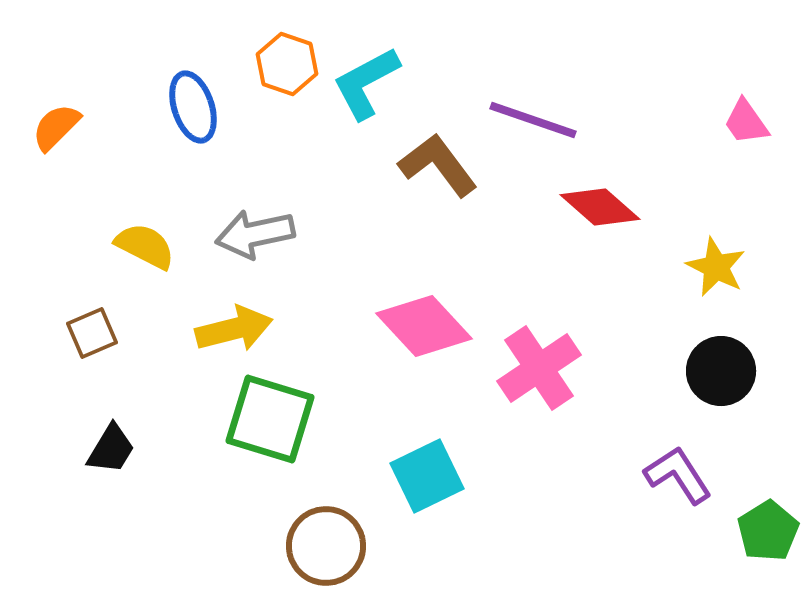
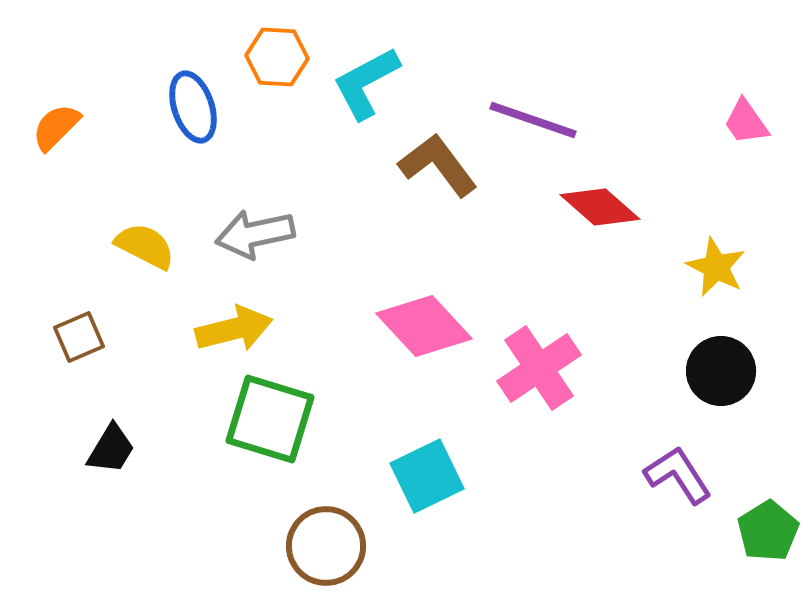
orange hexagon: moved 10 px left, 7 px up; rotated 16 degrees counterclockwise
brown square: moved 13 px left, 4 px down
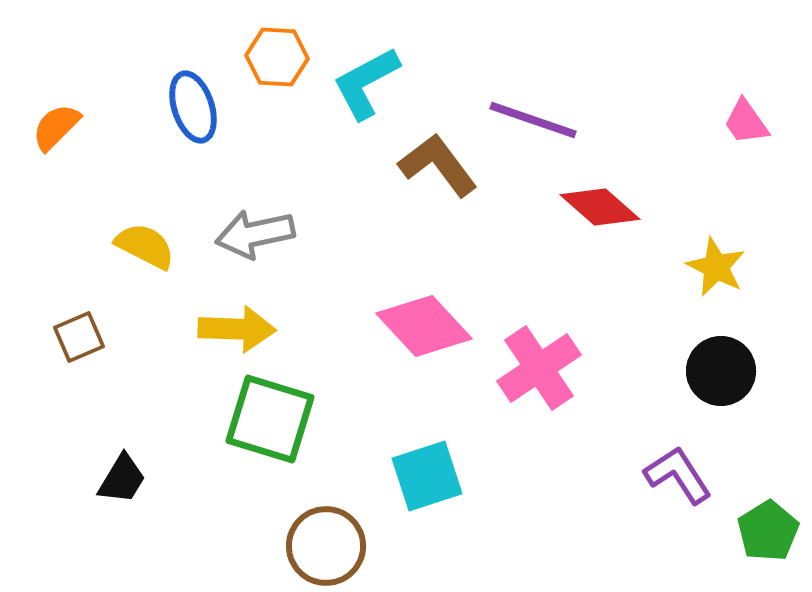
yellow arrow: moved 3 px right; rotated 16 degrees clockwise
black trapezoid: moved 11 px right, 30 px down
cyan square: rotated 8 degrees clockwise
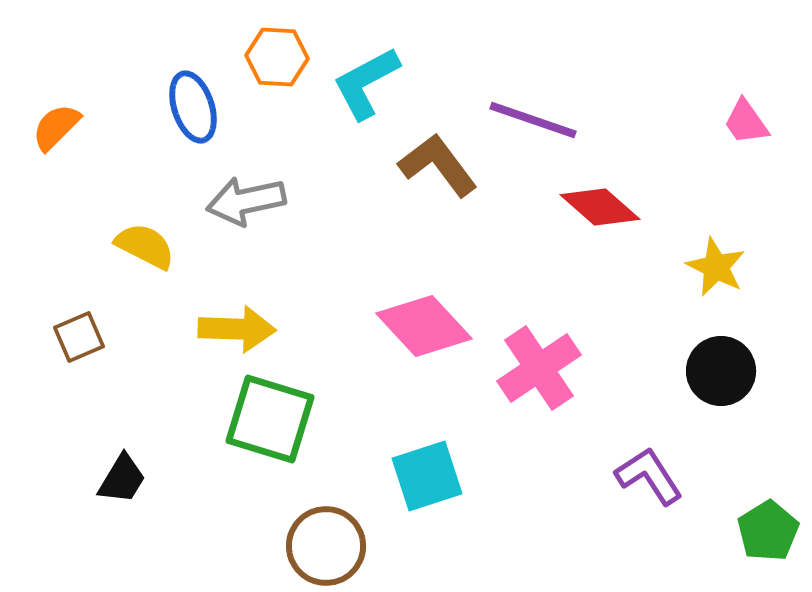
gray arrow: moved 9 px left, 33 px up
purple L-shape: moved 29 px left, 1 px down
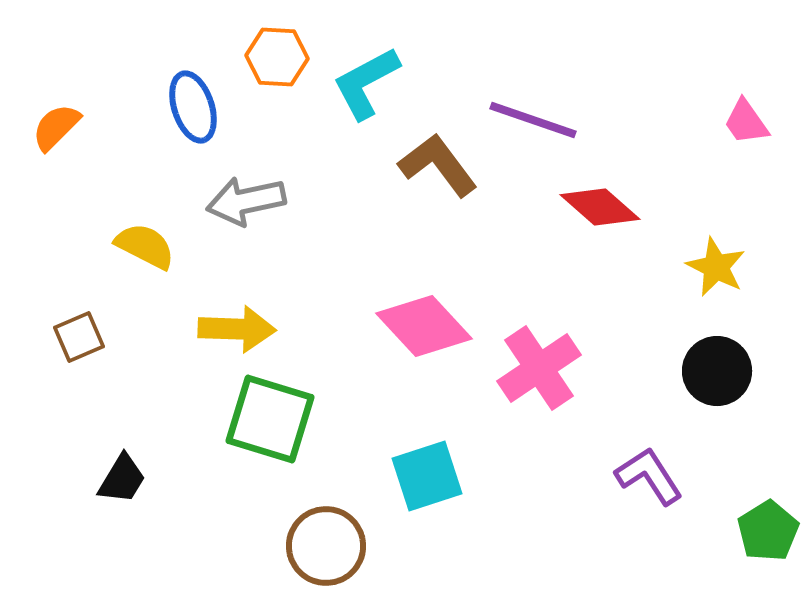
black circle: moved 4 px left
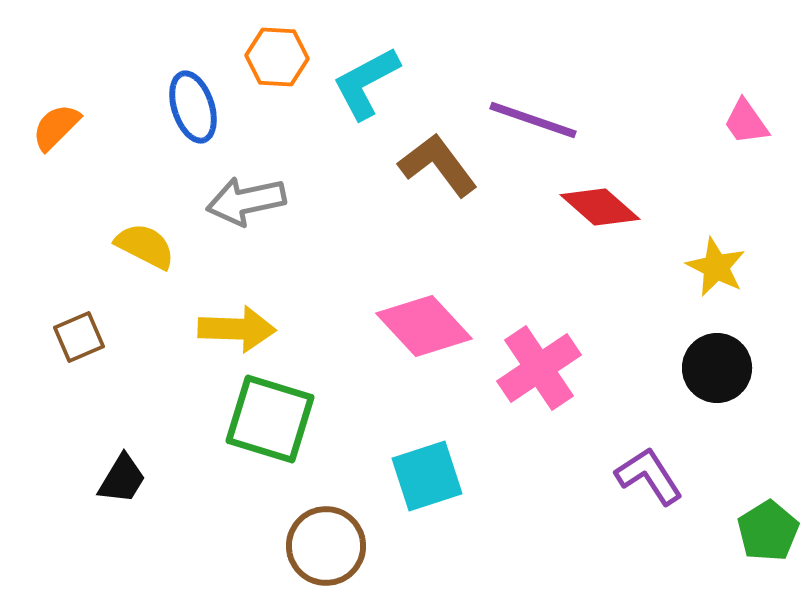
black circle: moved 3 px up
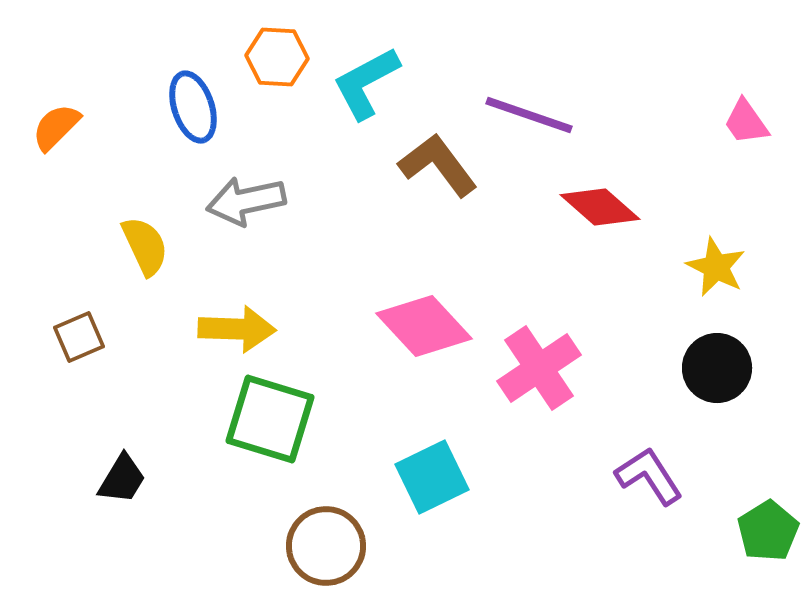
purple line: moved 4 px left, 5 px up
yellow semicircle: rotated 38 degrees clockwise
cyan square: moved 5 px right, 1 px down; rotated 8 degrees counterclockwise
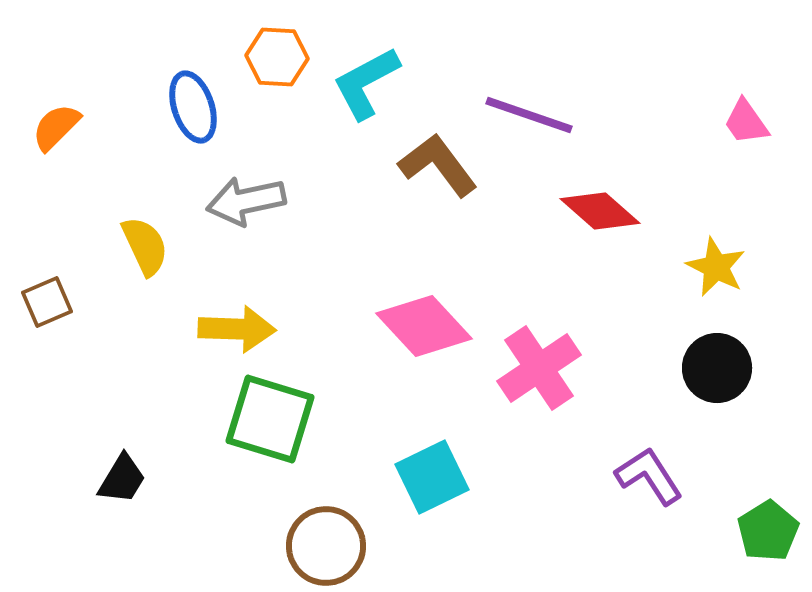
red diamond: moved 4 px down
brown square: moved 32 px left, 35 px up
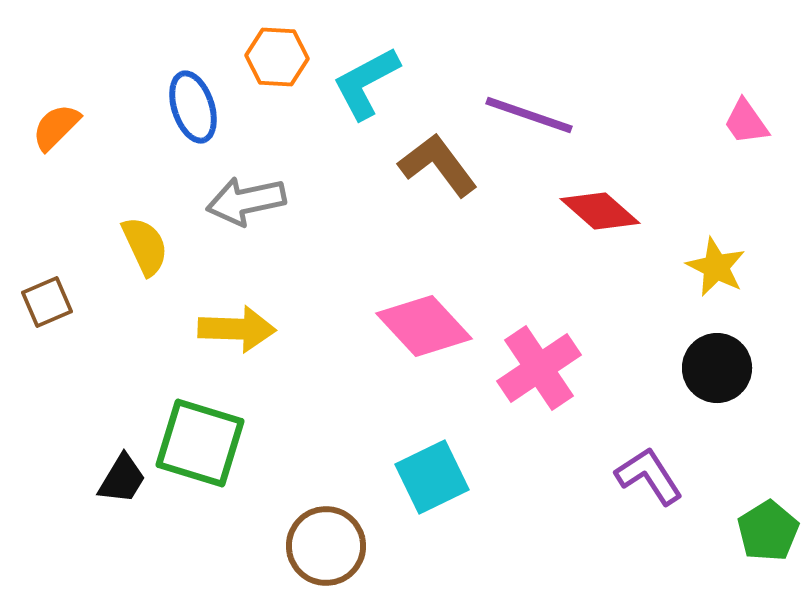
green square: moved 70 px left, 24 px down
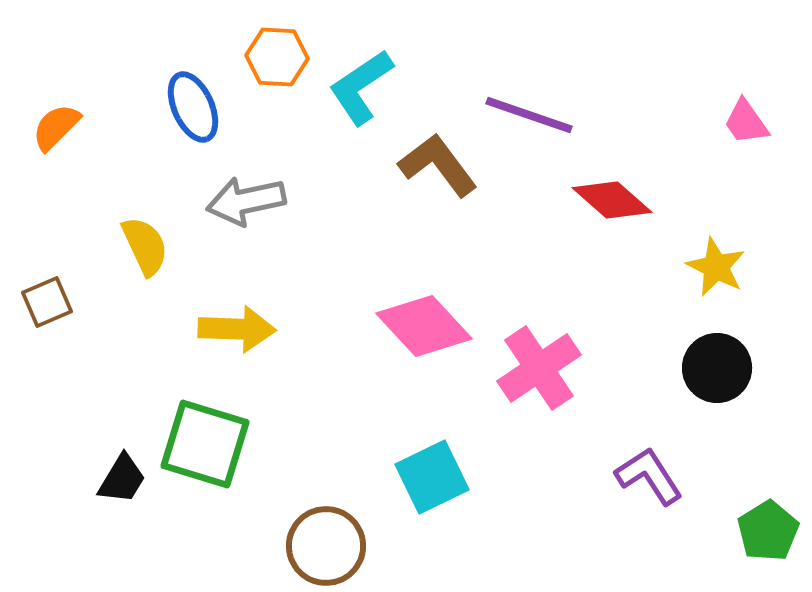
cyan L-shape: moved 5 px left, 4 px down; rotated 6 degrees counterclockwise
blue ellipse: rotated 6 degrees counterclockwise
red diamond: moved 12 px right, 11 px up
green square: moved 5 px right, 1 px down
